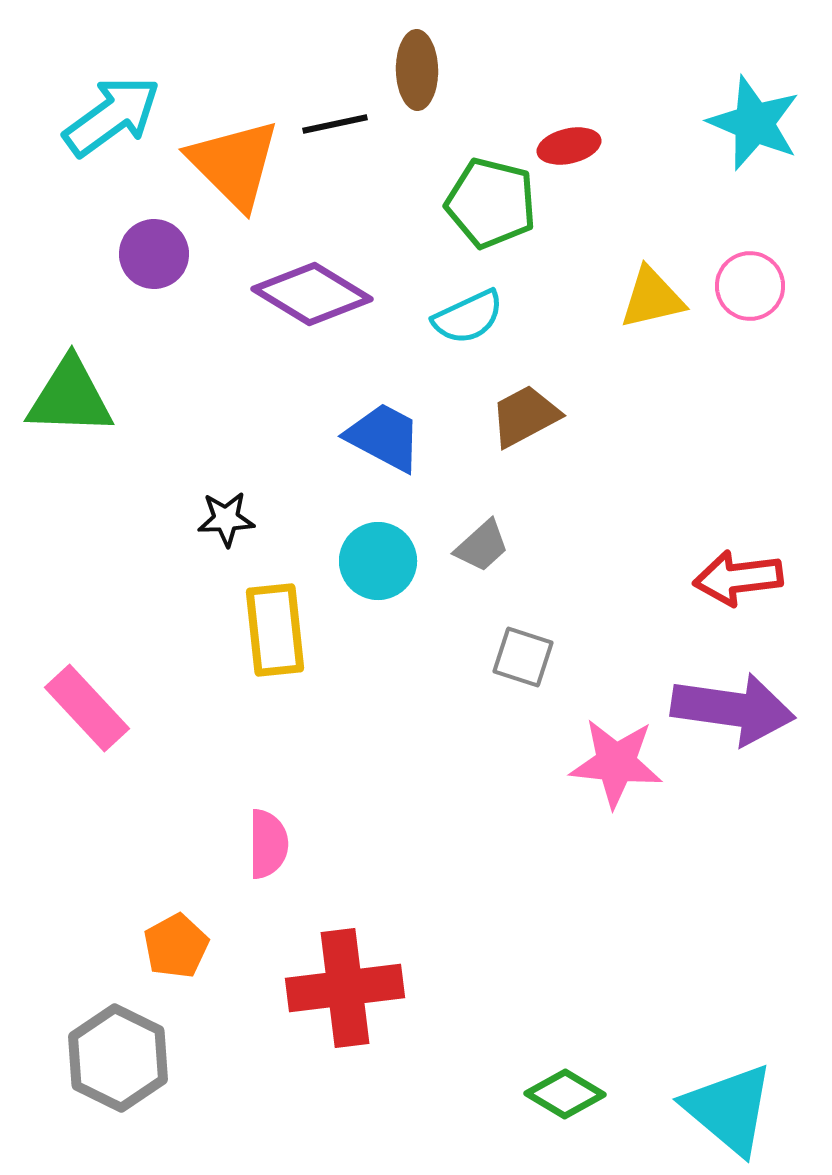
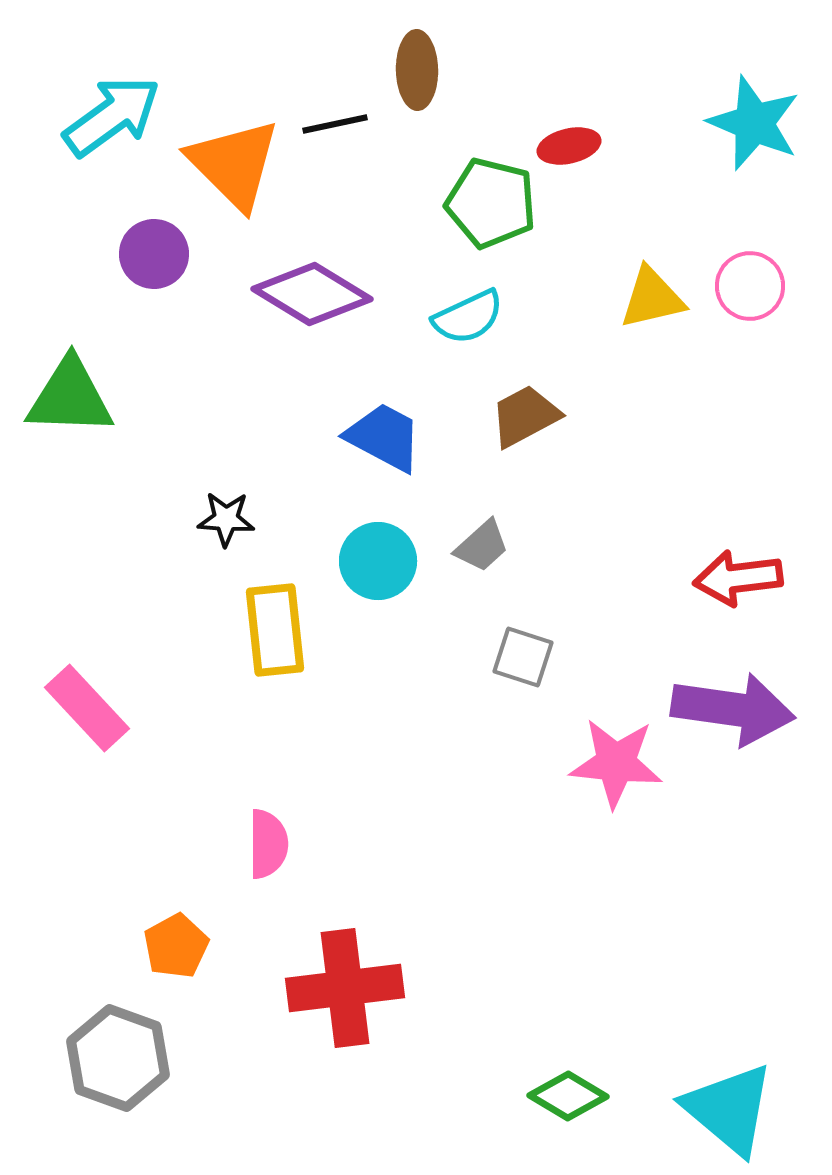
black star: rotated 6 degrees clockwise
gray hexagon: rotated 6 degrees counterclockwise
green diamond: moved 3 px right, 2 px down
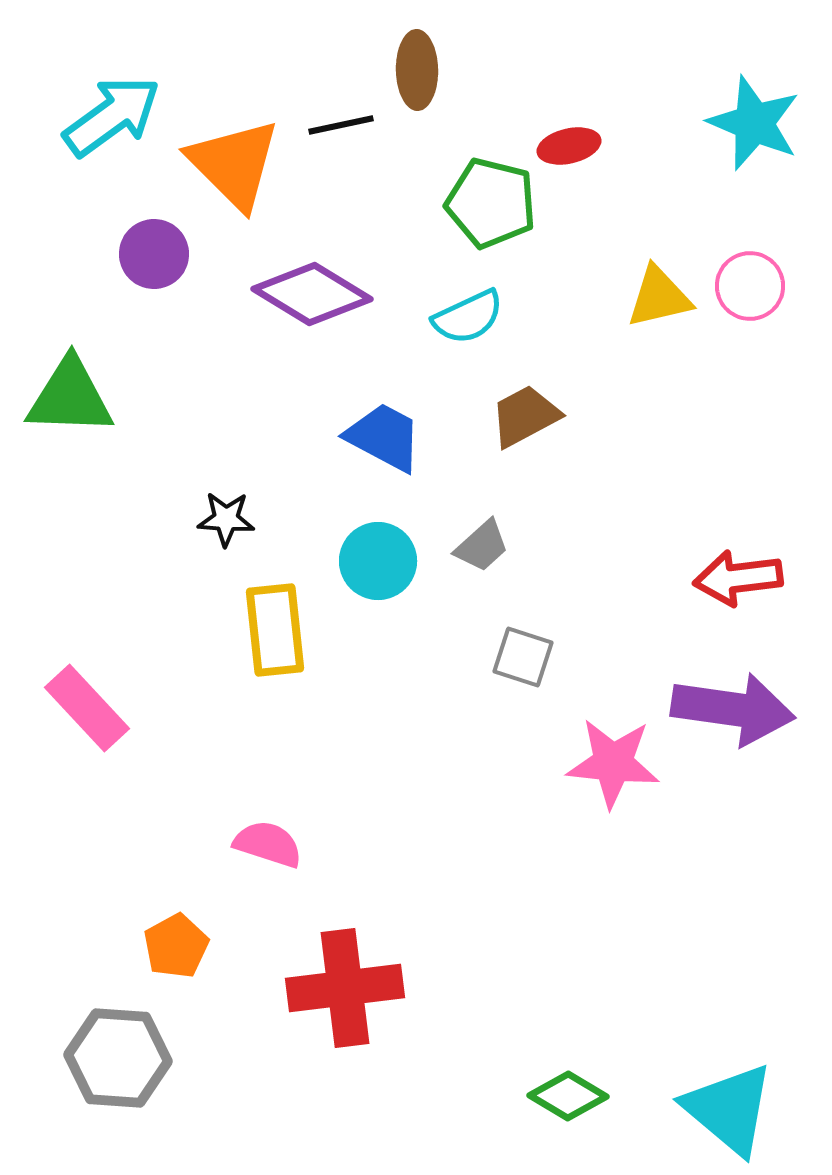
black line: moved 6 px right, 1 px down
yellow triangle: moved 7 px right, 1 px up
pink star: moved 3 px left
pink semicircle: rotated 72 degrees counterclockwise
gray hexagon: rotated 16 degrees counterclockwise
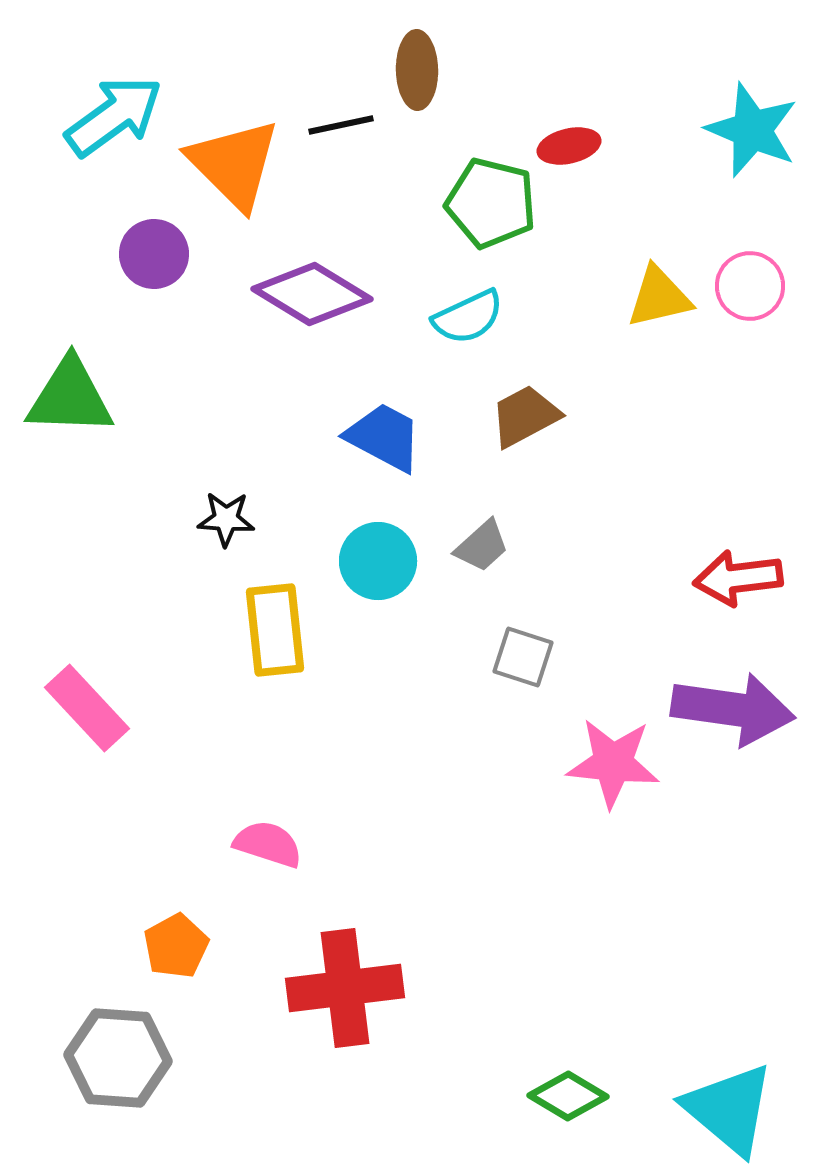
cyan arrow: moved 2 px right
cyan star: moved 2 px left, 7 px down
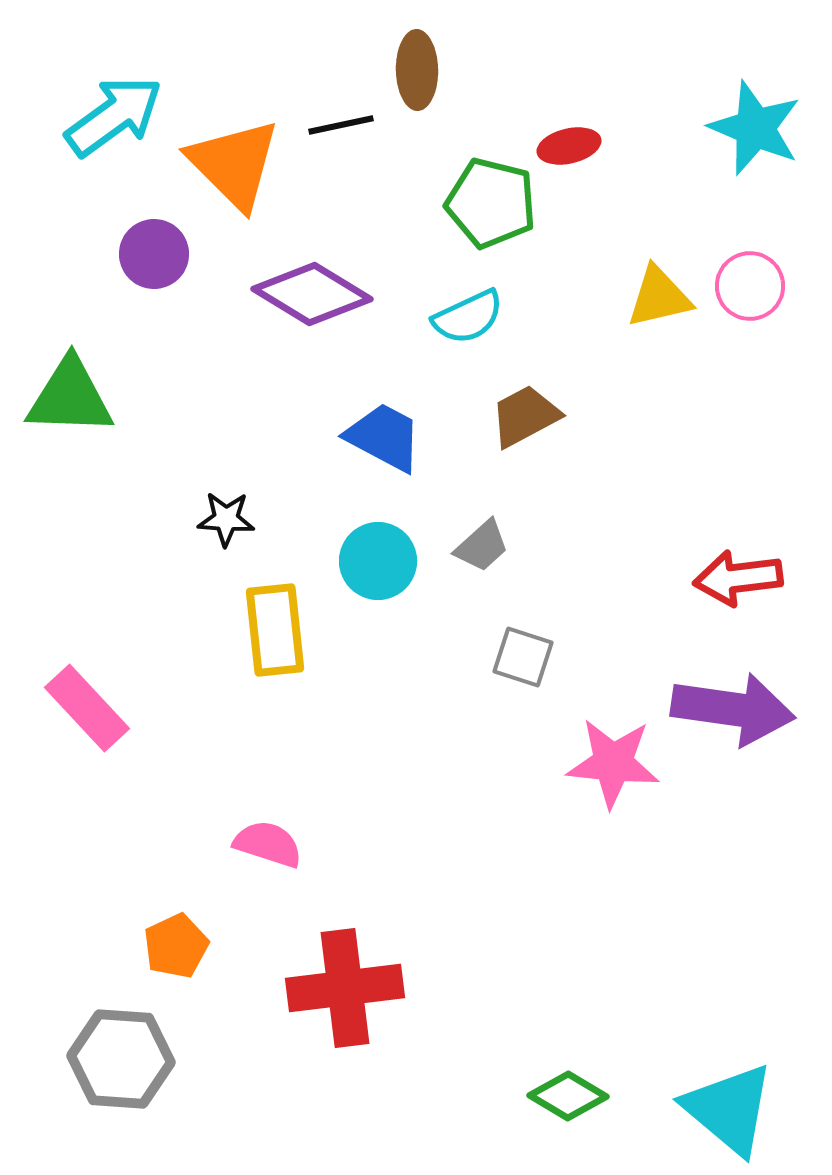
cyan star: moved 3 px right, 2 px up
orange pentagon: rotated 4 degrees clockwise
gray hexagon: moved 3 px right, 1 px down
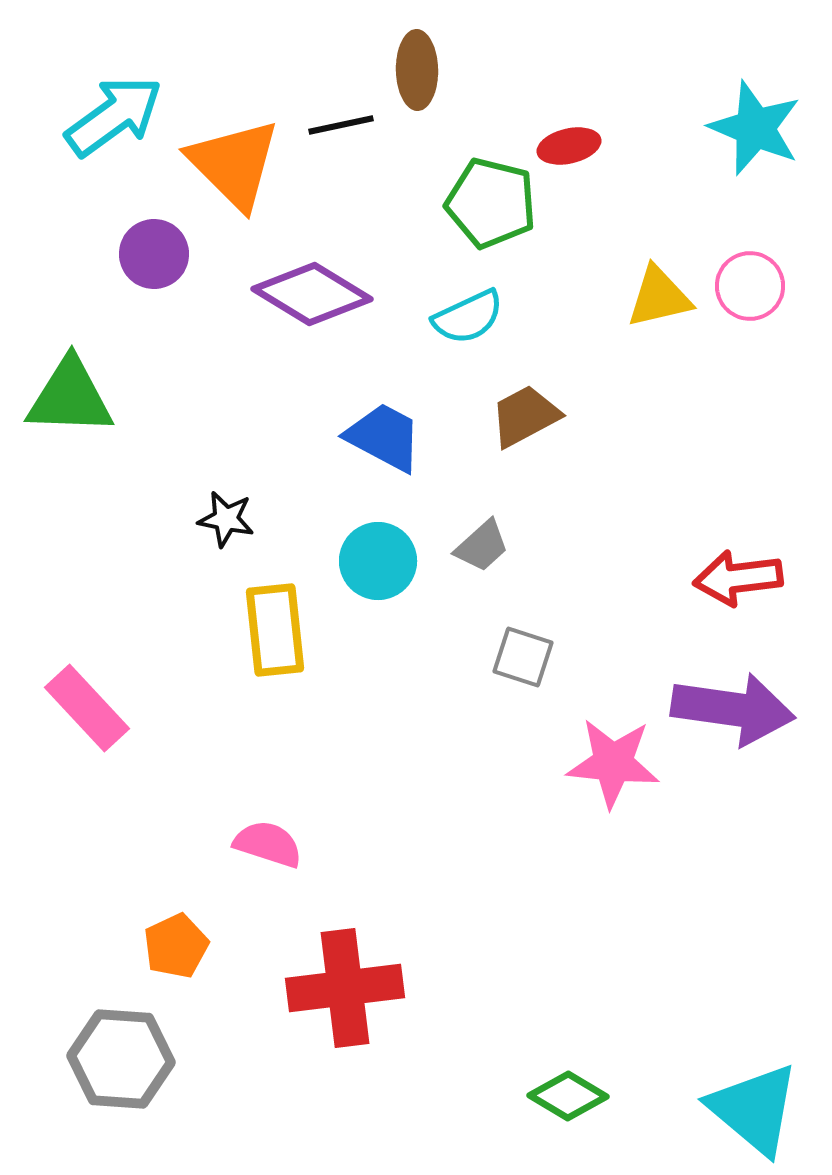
black star: rotated 8 degrees clockwise
cyan triangle: moved 25 px right
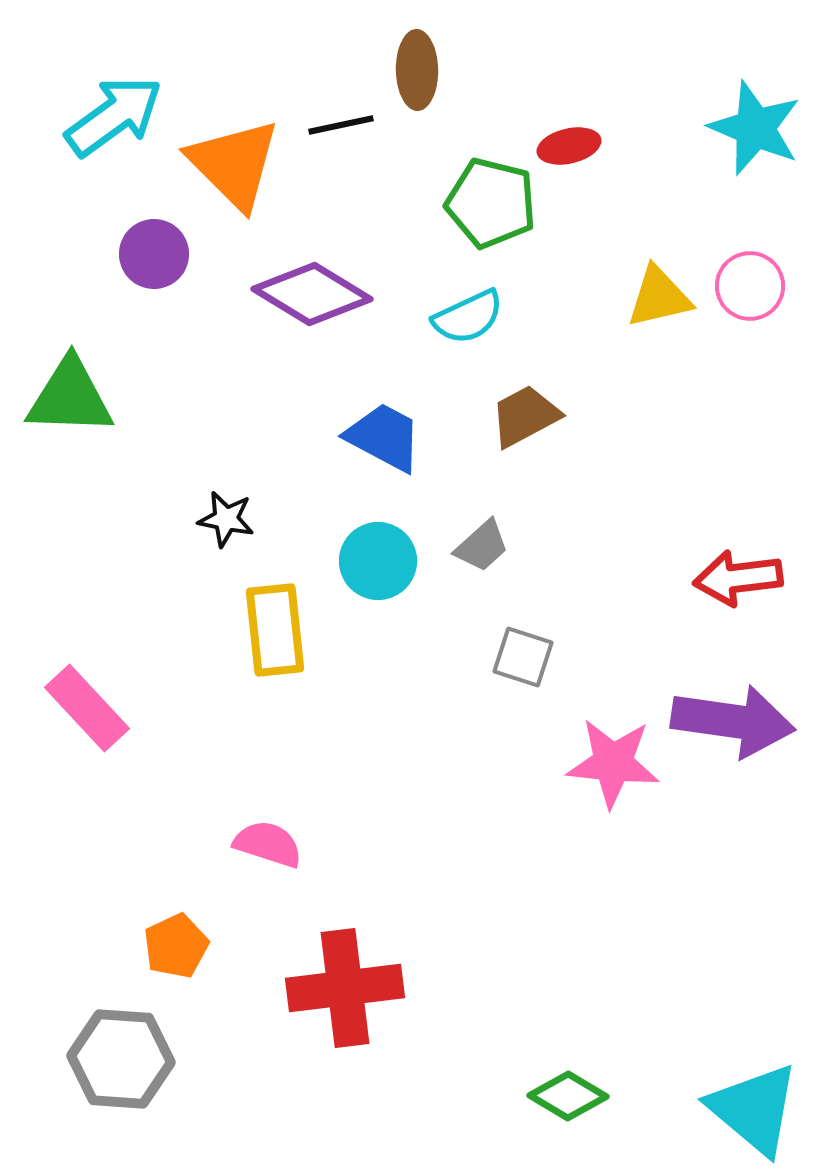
purple arrow: moved 12 px down
